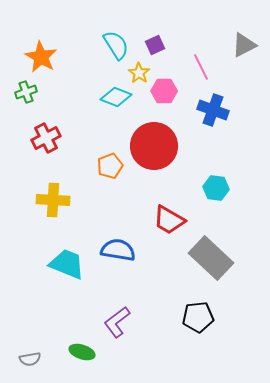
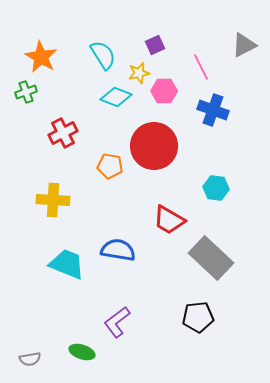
cyan semicircle: moved 13 px left, 10 px down
yellow star: rotated 25 degrees clockwise
red cross: moved 17 px right, 5 px up
orange pentagon: rotated 30 degrees clockwise
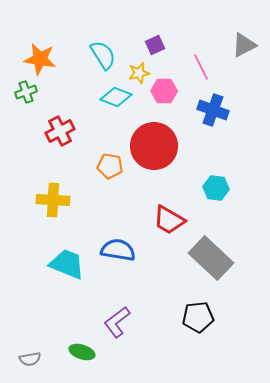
orange star: moved 1 px left, 2 px down; rotated 20 degrees counterclockwise
red cross: moved 3 px left, 2 px up
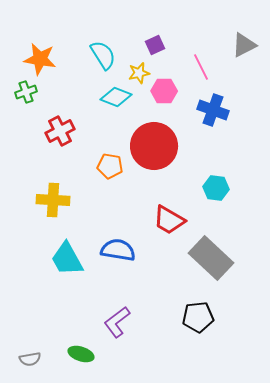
cyan trapezoid: moved 5 px up; rotated 141 degrees counterclockwise
green ellipse: moved 1 px left, 2 px down
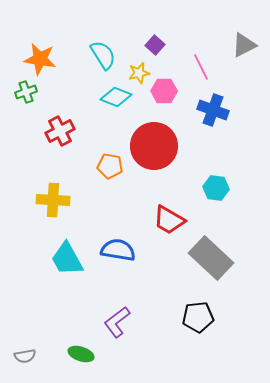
purple square: rotated 24 degrees counterclockwise
gray semicircle: moved 5 px left, 3 px up
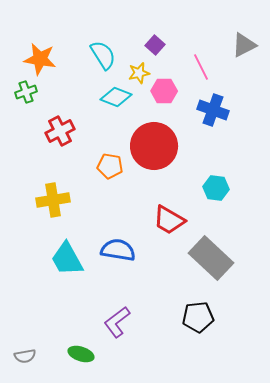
yellow cross: rotated 12 degrees counterclockwise
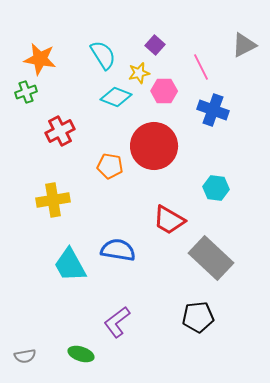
cyan trapezoid: moved 3 px right, 6 px down
